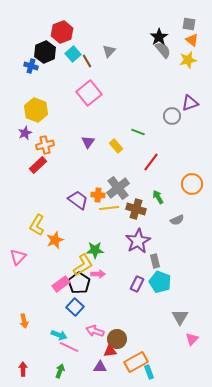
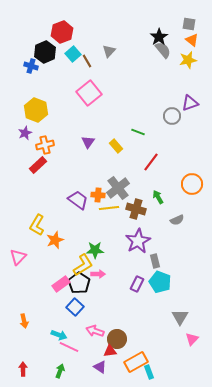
purple triangle at (100, 367): rotated 32 degrees clockwise
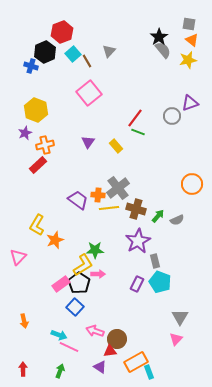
red line at (151, 162): moved 16 px left, 44 px up
green arrow at (158, 197): moved 19 px down; rotated 72 degrees clockwise
pink triangle at (192, 339): moved 16 px left
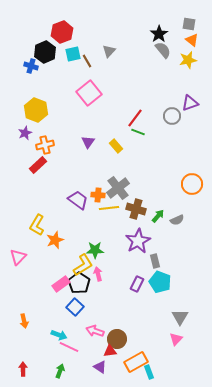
black star at (159, 37): moved 3 px up
cyan square at (73, 54): rotated 28 degrees clockwise
pink arrow at (98, 274): rotated 104 degrees counterclockwise
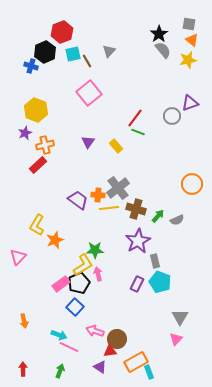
black pentagon at (79, 283): rotated 15 degrees clockwise
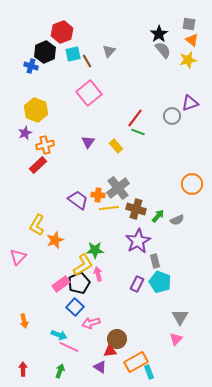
pink arrow at (95, 331): moved 4 px left, 8 px up; rotated 36 degrees counterclockwise
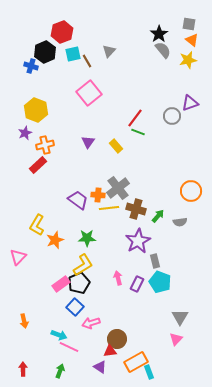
orange circle at (192, 184): moved 1 px left, 7 px down
gray semicircle at (177, 220): moved 3 px right, 2 px down; rotated 16 degrees clockwise
green star at (95, 250): moved 8 px left, 12 px up
pink arrow at (98, 274): moved 20 px right, 4 px down
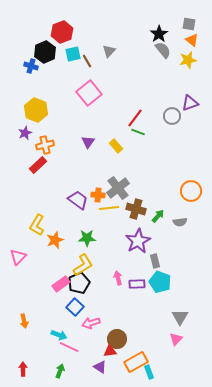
purple rectangle at (137, 284): rotated 63 degrees clockwise
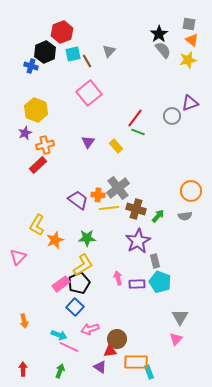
gray semicircle at (180, 222): moved 5 px right, 6 px up
pink arrow at (91, 323): moved 1 px left, 6 px down
orange rectangle at (136, 362): rotated 30 degrees clockwise
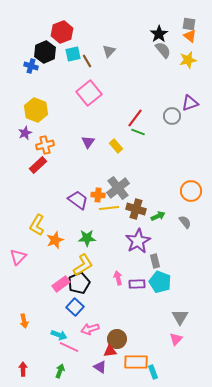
orange triangle at (192, 40): moved 2 px left, 4 px up
green arrow at (158, 216): rotated 24 degrees clockwise
gray semicircle at (185, 216): moved 6 px down; rotated 120 degrees counterclockwise
cyan rectangle at (149, 372): moved 4 px right
